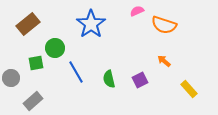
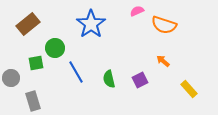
orange arrow: moved 1 px left
gray rectangle: rotated 66 degrees counterclockwise
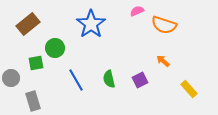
blue line: moved 8 px down
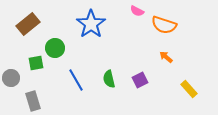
pink semicircle: rotated 128 degrees counterclockwise
orange arrow: moved 3 px right, 4 px up
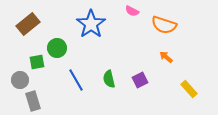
pink semicircle: moved 5 px left
green circle: moved 2 px right
green square: moved 1 px right, 1 px up
gray circle: moved 9 px right, 2 px down
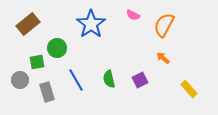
pink semicircle: moved 1 px right, 4 px down
orange semicircle: rotated 100 degrees clockwise
orange arrow: moved 3 px left, 1 px down
gray rectangle: moved 14 px right, 9 px up
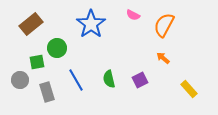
brown rectangle: moved 3 px right
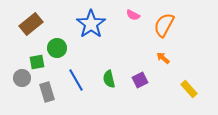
gray circle: moved 2 px right, 2 px up
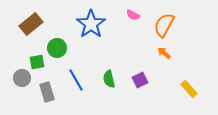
orange arrow: moved 1 px right, 5 px up
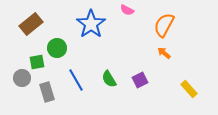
pink semicircle: moved 6 px left, 5 px up
green semicircle: rotated 18 degrees counterclockwise
